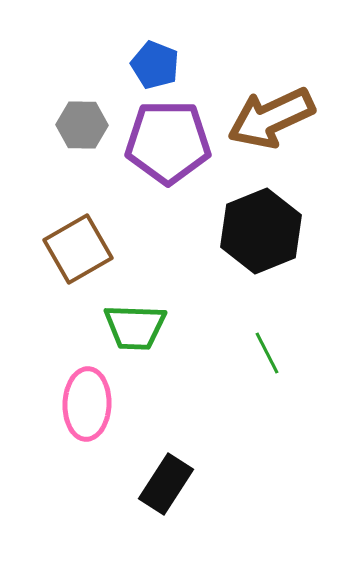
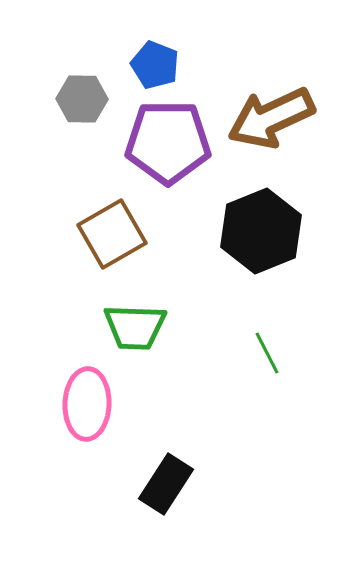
gray hexagon: moved 26 px up
brown square: moved 34 px right, 15 px up
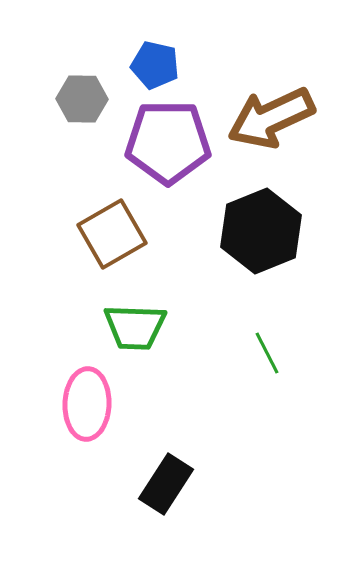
blue pentagon: rotated 9 degrees counterclockwise
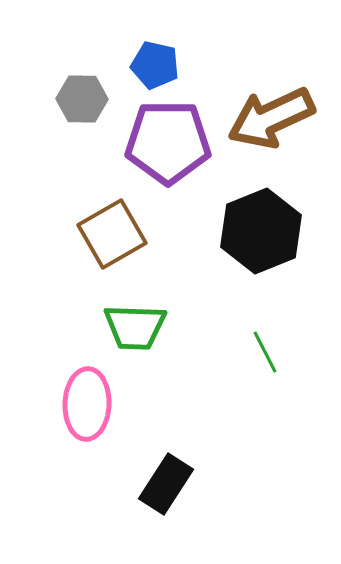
green line: moved 2 px left, 1 px up
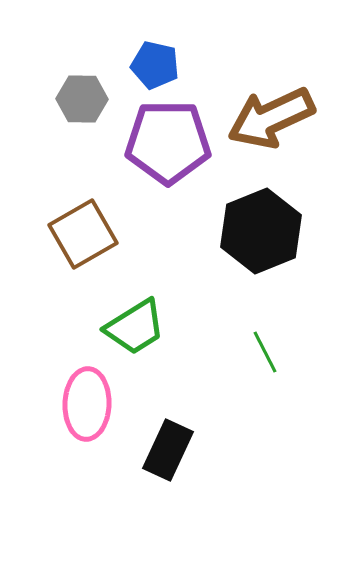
brown square: moved 29 px left
green trapezoid: rotated 34 degrees counterclockwise
black rectangle: moved 2 px right, 34 px up; rotated 8 degrees counterclockwise
